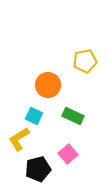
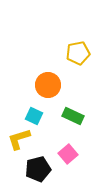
yellow pentagon: moved 7 px left, 8 px up
yellow L-shape: rotated 15 degrees clockwise
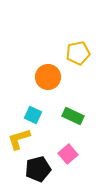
orange circle: moved 8 px up
cyan square: moved 1 px left, 1 px up
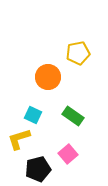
green rectangle: rotated 10 degrees clockwise
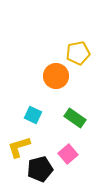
orange circle: moved 8 px right, 1 px up
green rectangle: moved 2 px right, 2 px down
yellow L-shape: moved 8 px down
black pentagon: moved 2 px right
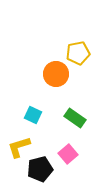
orange circle: moved 2 px up
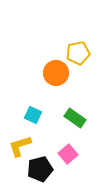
orange circle: moved 1 px up
yellow L-shape: moved 1 px right, 1 px up
